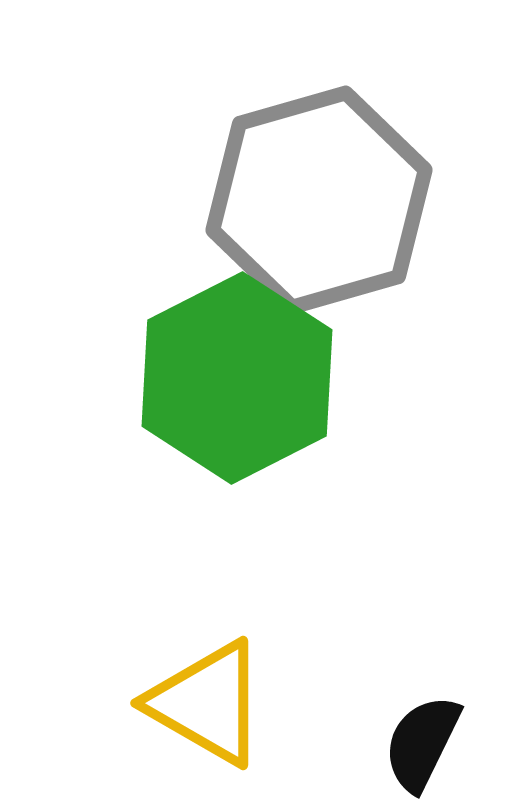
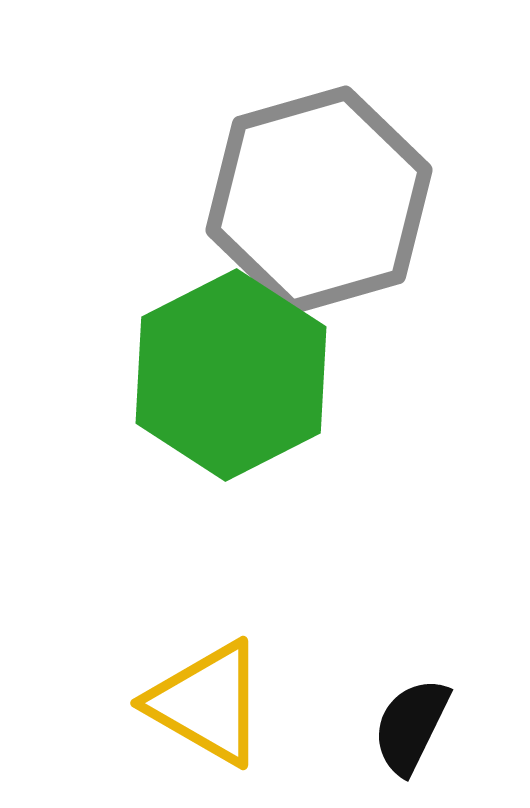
green hexagon: moved 6 px left, 3 px up
black semicircle: moved 11 px left, 17 px up
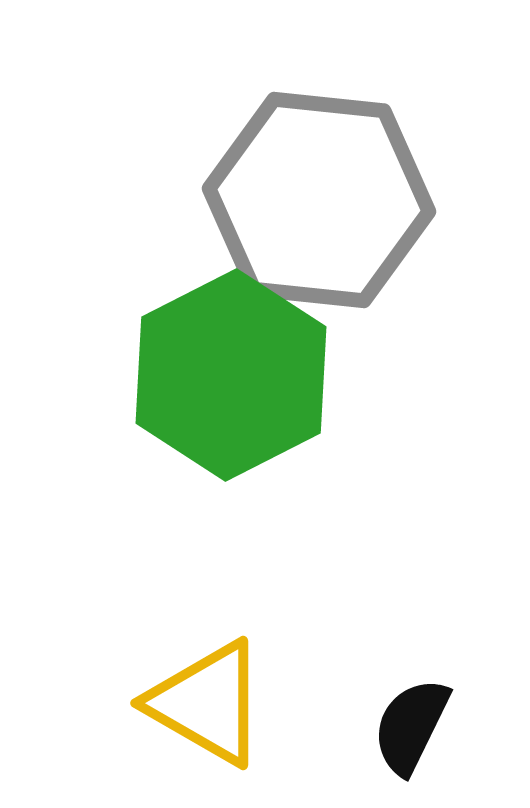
gray hexagon: rotated 22 degrees clockwise
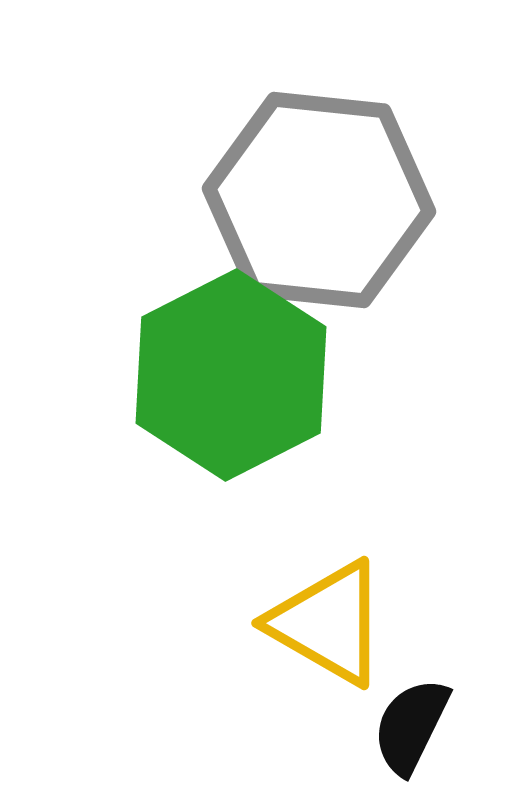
yellow triangle: moved 121 px right, 80 px up
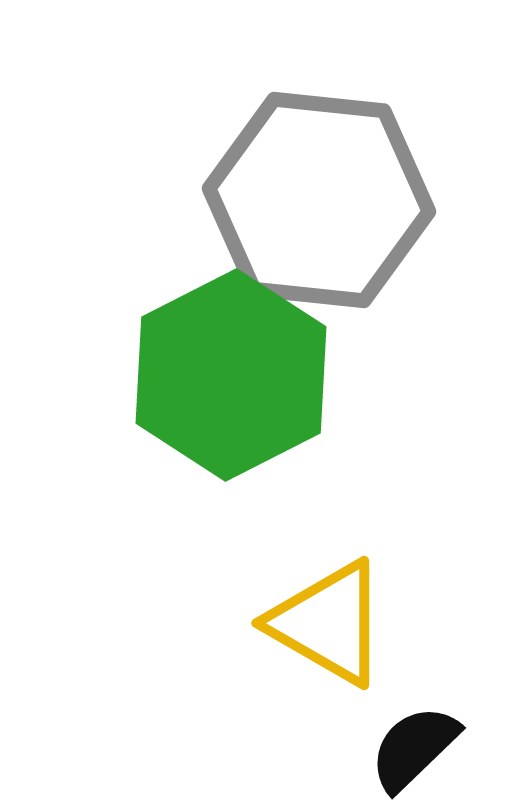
black semicircle: moved 3 px right, 22 px down; rotated 20 degrees clockwise
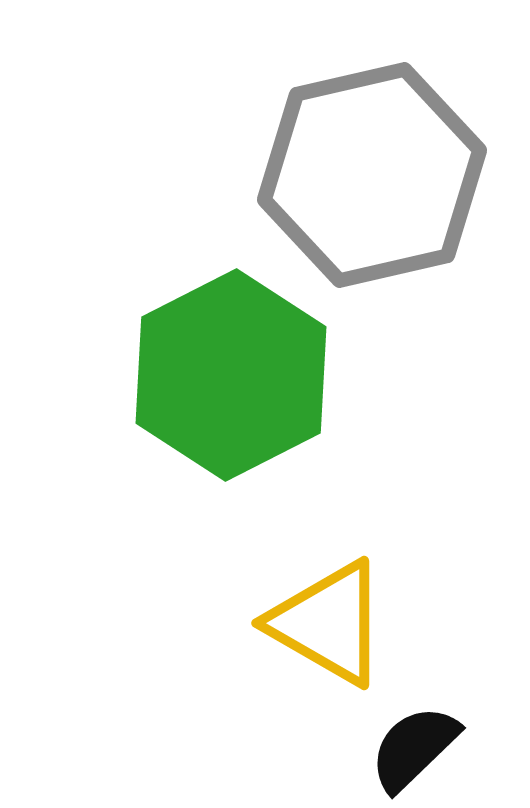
gray hexagon: moved 53 px right, 25 px up; rotated 19 degrees counterclockwise
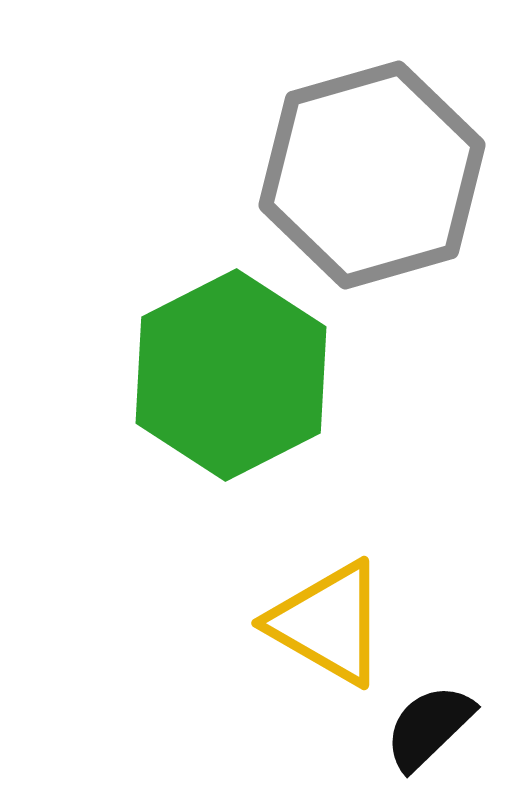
gray hexagon: rotated 3 degrees counterclockwise
black semicircle: moved 15 px right, 21 px up
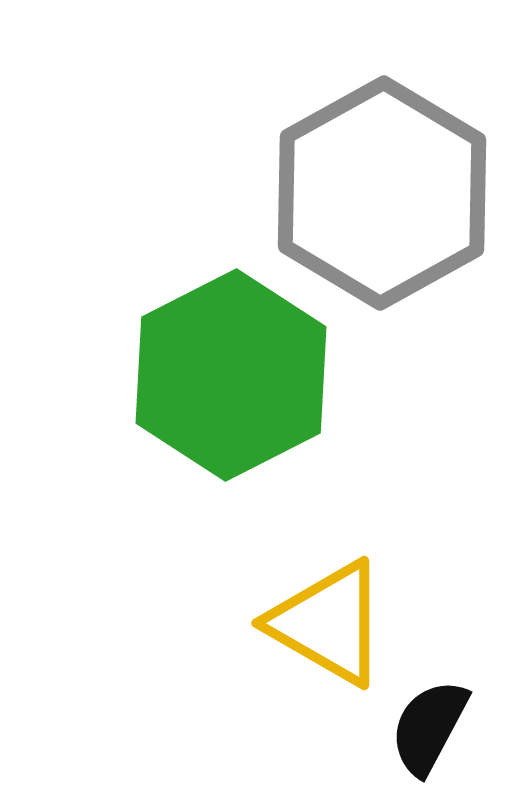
gray hexagon: moved 10 px right, 18 px down; rotated 13 degrees counterclockwise
black semicircle: rotated 18 degrees counterclockwise
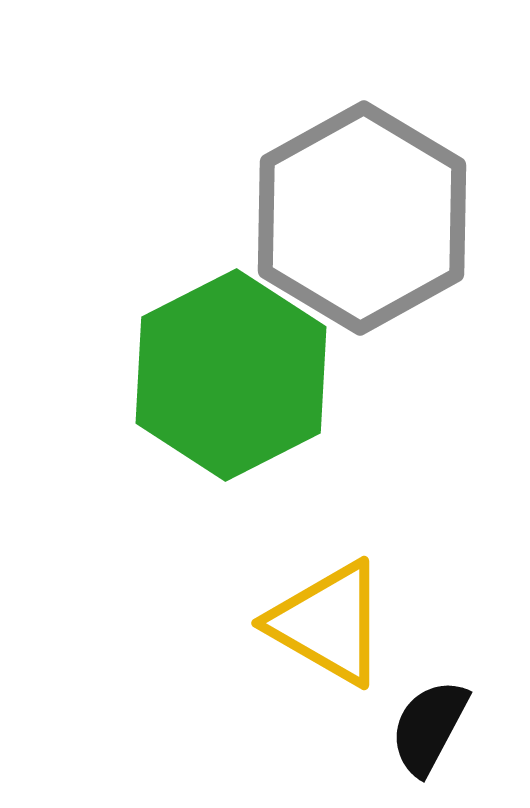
gray hexagon: moved 20 px left, 25 px down
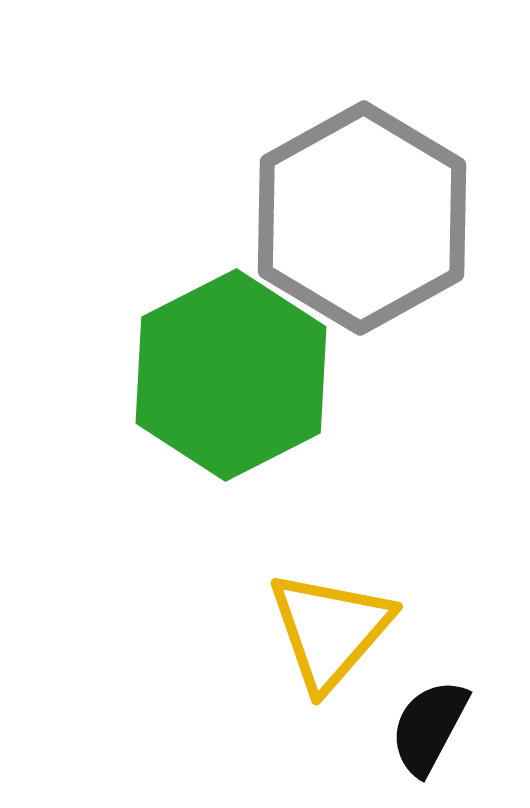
yellow triangle: moved 2 px right, 7 px down; rotated 41 degrees clockwise
